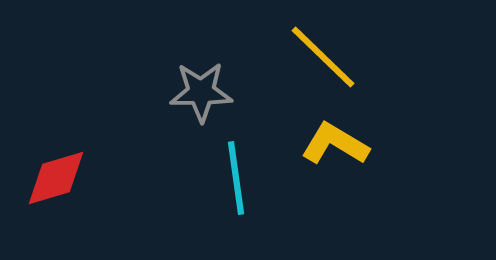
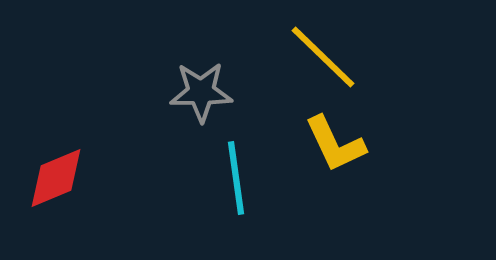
yellow L-shape: rotated 146 degrees counterclockwise
red diamond: rotated 6 degrees counterclockwise
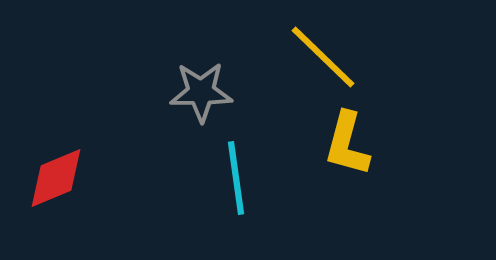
yellow L-shape: moved 12 px right; rotated 40 degrees clockwise
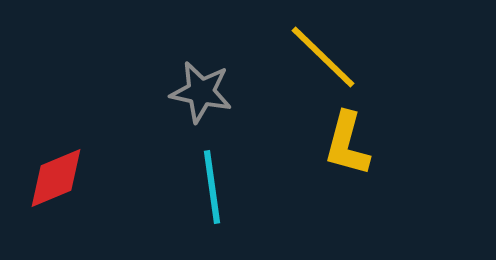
gray star: rotated 12 degrees clockwise
cyan line: moved 24 px left, 9 px down
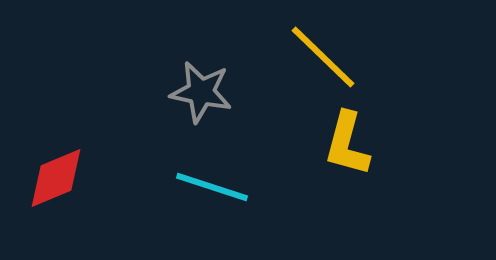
cyan line: rotated 64 degrees counterclockwise
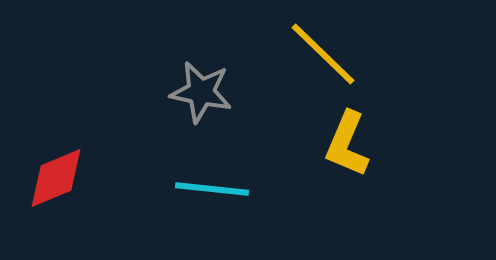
yellow line: moved 3 px up
yellow L-shape: rotated 8 degrees clockwise
cyan line: moved 2 px down; rotated 12 degrees counterclockwise
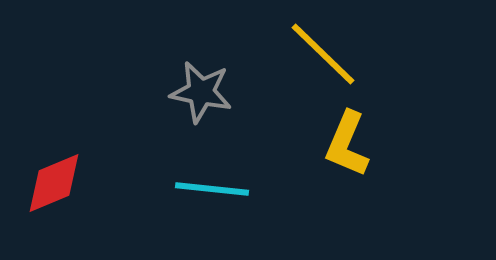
red diamond: moved 2 px left, 5 px down
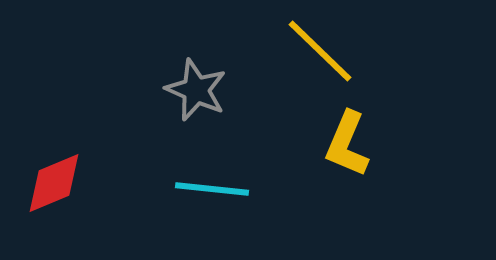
yellow line: moved 3 px left, 3 px up
gray star: moved 5 px left, 2 px up; rotated 12 degrees clockwise
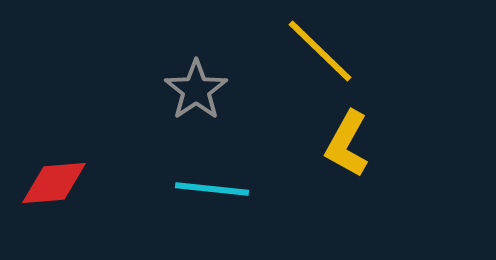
gray star: rotated 14 degrees clockwise
yellow L-shape: rotated 6 degrees clockwise
red diamond: rotated 18 degrees clockwise
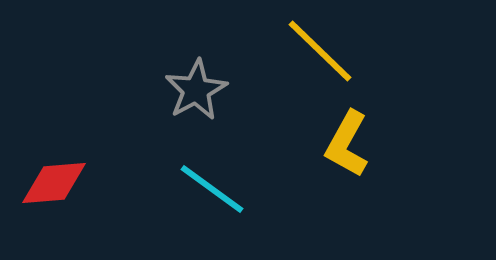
gray star: rotated 6 degrees clockwise
cyan line: rotated 30 degrees clockwise
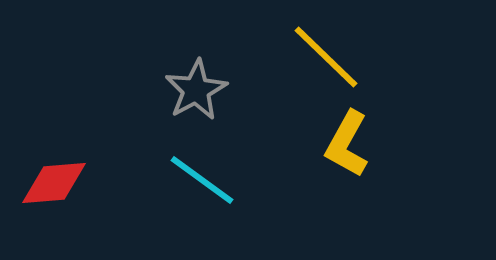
yellow line: moved 6 px right, 6 px down
cyan line: moved 10 px left, 9 px up
